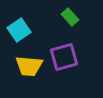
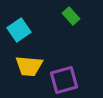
green rectangle: moved 1 px right, 1 px up
purple square: moved 23 px down
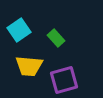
green rectangle: moved 15 px left, 22 px down
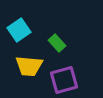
green rectangle: moved 1 px right, 5 px down
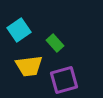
green rectangle: moved 2 px left
yellow trapezoid: rotated 12 degrees counterclockwise
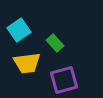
yellow trapezoid: moved 2 px left, 3 px up
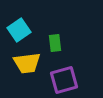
green rectangle: rotated 36 degrees clockwise
